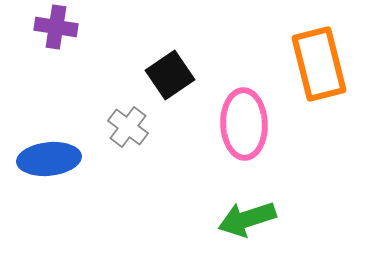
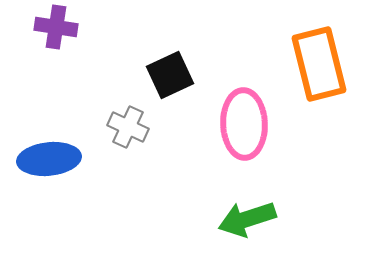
black square: rotated 9 degrees clockwise
gray cross: rotated 12 degrees counterclockwise
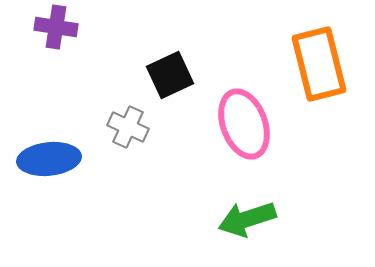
pink ellipse: rotated 18 degrees counterclockwise
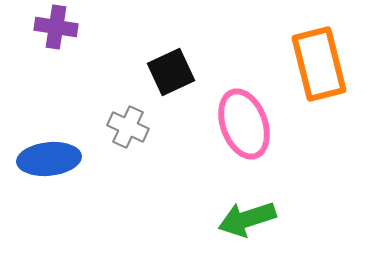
black square: moved 1 px right, 3 px up
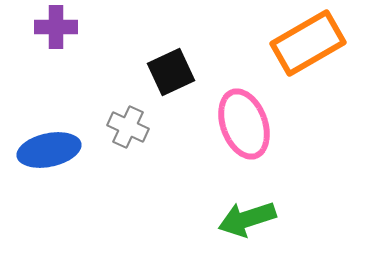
purple cross: rotated 9 degrees counterclockwise
orange rectangle: moved 11 px left, 21 px up; rotated 74 degrees clockwise
blue ellipse: moved 9 px up; rotated 6 degrees counterclockwise
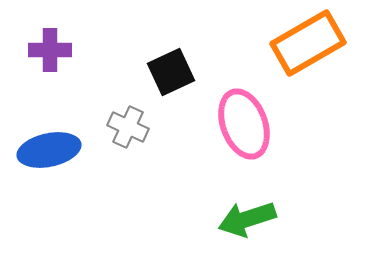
purple cross: moved 6 px left, 23 px down
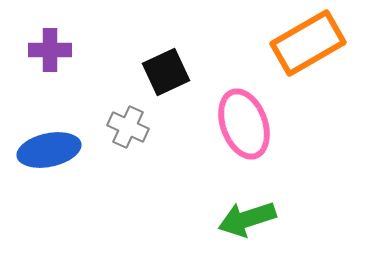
black square: moved 5 px left
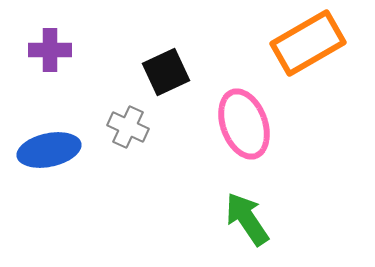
green arrow: rotated 74 degrees clockwise
